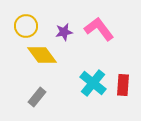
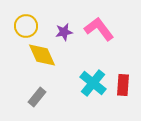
yellow diamond: rotated 12 degrees clockwise
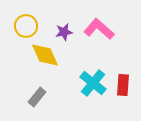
pink L-shape: rotated 12 degrees counterclockwise
yellow diamond: moved 3 px right
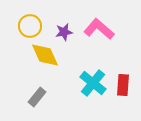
yellow circle: moved 4 px right
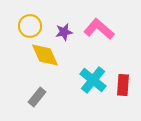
cyan cross: moved 3 px up
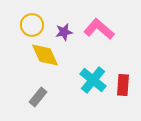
yellow circle: moved 2 px right, 1 px up
gray rectangle: moved 1 px right
